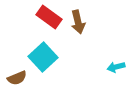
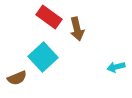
brown arrow: moved 1 px left, 7 px down
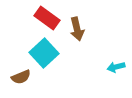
red rectangle: moved 2 px left, 1 px down
cyan square: moved 1 px right, 4 px up
brown semicircle: moved 4 px right, 1 px up
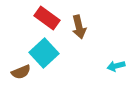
brown arrow: moved 2 px right, 2 px up
cyan arrow: moved 1 px up
brown semicircle: moved 5 px up
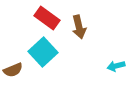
cyan square: moved 1 px left, 1 px up
brown semicircle: moved 8 px left, 2 px up
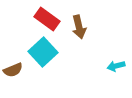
red rectangle: moved 1 px down
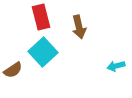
red rectangle: moved 6 px left, 2 px up; rotated 40 degrees clockwise
brown semicircle: rotated 12 degrees counterclockwise
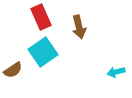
red rectangle: rotated 10 degrees counterclockwise
cyan square: rotated 8 degrees clockwise
cyan arrow: moved 6 px down
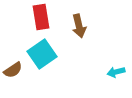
red rectangle: rotated 15 degrees clockwise
brown arrow: moved 1 px up
cyan square: moved 1 px left, 2 px down
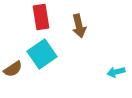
brown semicircle: moved 1 px up
